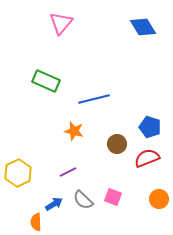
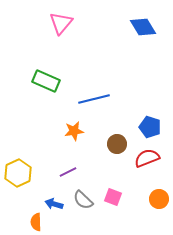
orange star: rotated 24 degrees counterclockwise
blue arrow: rotated 132 degrees counterclockwise
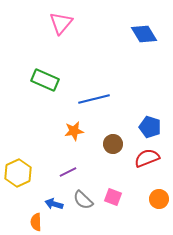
blue diamond: moved 1 px right, 7 px down
green rectangle: moved 1 px left, 1 px up
brown circle: moved 4 px left
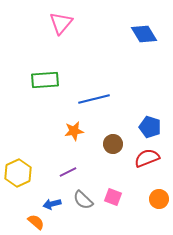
green rectangle: rotated 28 degrees counterclockwise
blue arrow: moved 2 px left; rotated 30 degrees counterclockwise
orange semicircle: rotated 132 degrees clockwise
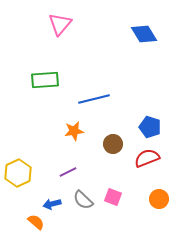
pink triangle: moved 1 px left, 1 px down
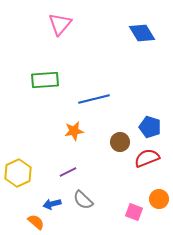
blue diamond: moved 2 px left, 1 px up
brown circle: moved 7 px right, 2 px up
pink square: moved 21 px right, 15 px down
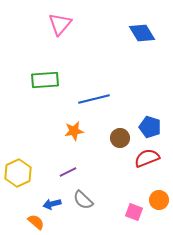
brown circle: moved 4 px up
orange circle: moved 1 px down
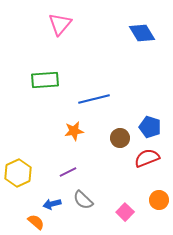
pink square: moved 9 px left; rotated 24 degrees clockwise
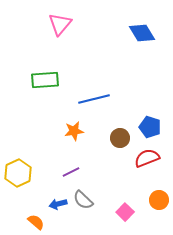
purple line: moved 3 px right
blue arrow: moved 6 px right
